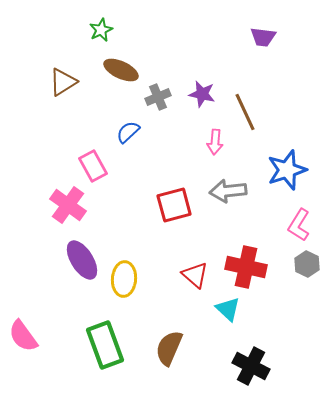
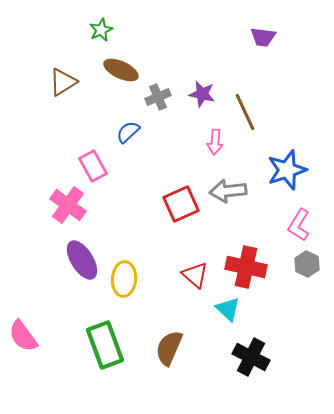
red square: moved 7 px right, 1 px up; rotated 9 degrees counterclockwise
black cross: moved 9 px up
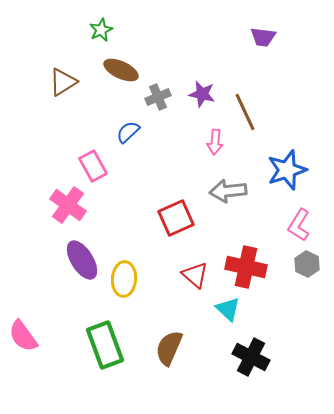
red square: moved 5 px left, 14 px down
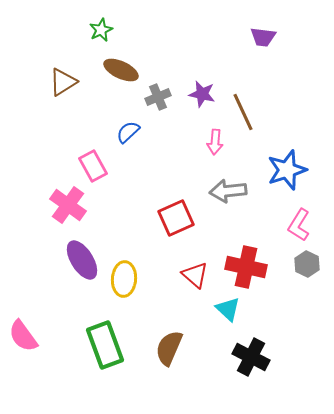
brown line: moved 2 px left
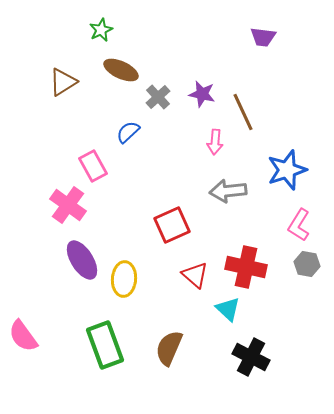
gray cross: rotated 20 degrees counterclockwise
red square: moved 4 px left, 7 px down
gray hexagon: rotated 15 degrees counterclockwise
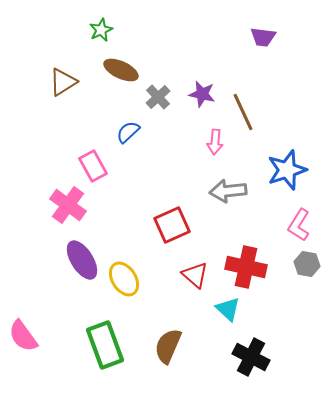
yellow ellipse: rotated 36 degrees counterclockwise
brown semicircle: moved 1 px left, 2 px up
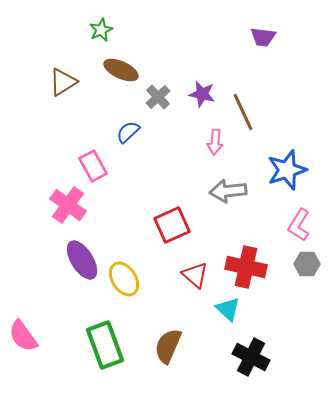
gray hexagon: rotated 10 degrees counterclockwise
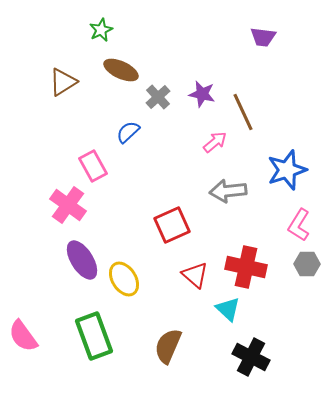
pink arrow: rotated 135 degrees counterclockwise
green rectangle: moved 11 px left, 9 px up
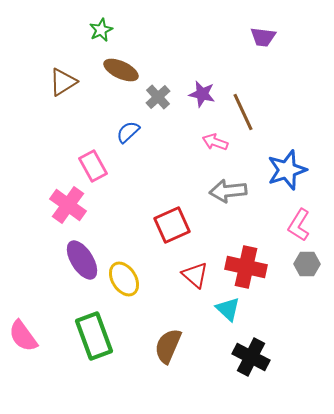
pink arrow: rotated 120 degrees counterclockwise
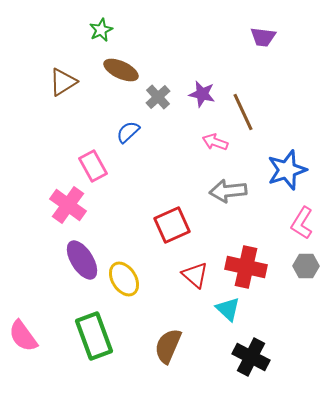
pink L-shape: moved 3 px right, 2 px up
gray hexagon: moved 1 px left, 2 px down
